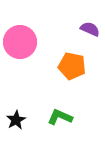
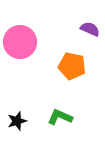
black star: moved 1 px right, 1 px down; rotated 12 degrees clockwise
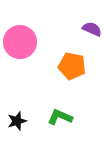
purple semicircle: moved 2 px right
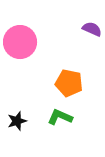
orange pentagon: moved 3 px left, 17 px down
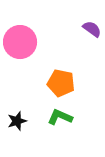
purple semicircle: rotated 12 degrees clockwise
orange pentagon: moved 8 px left
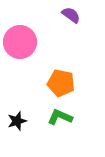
purple semicircle: moved 21 px left, 14 px up
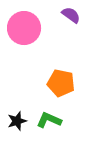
pink circle: moved 4 px right, 14 px up
green L-shape: moved 11 px left, 3 px down
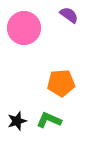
purple semicircle: moved 2 px left
orange pentagon: rotated 16 degrees counterclockwise
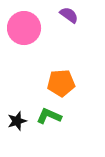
green L-shape: moved 4 px up
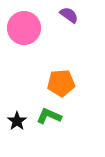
black star: rotated 18 degrees counterclockwise
